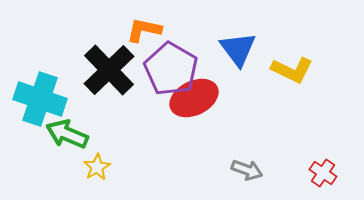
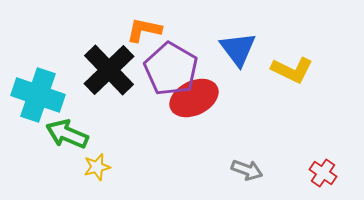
cyan cross: moved 2 px left, 4 px up
yellow star: rotated 16 degrees clockwise
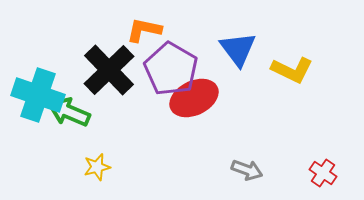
green arrow: moved 2 px right, 22 px up
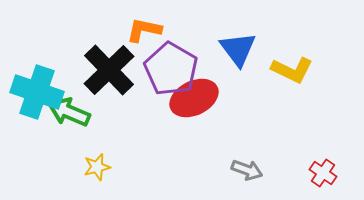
cyan cross: moved 1 px left, 3 px up
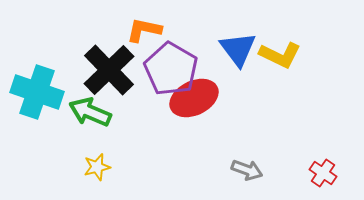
yellow L-shape: moved 12 px left, 15 px up
green arrow: moved 21 px right
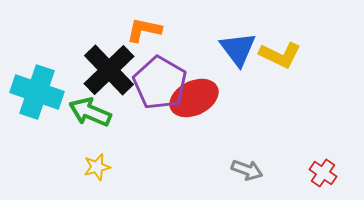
purple pentagon: moved 11 px left, 14 px down
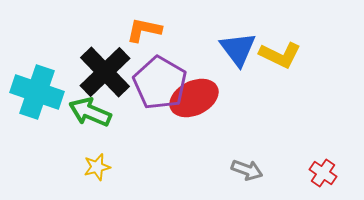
black cross: moved 4 px left, 2 px down
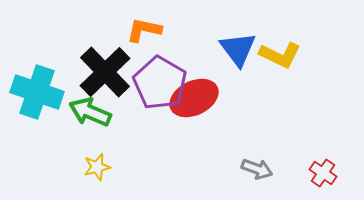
gray arrow: moved 10 px right, 1 px up
